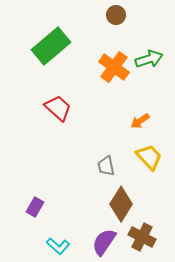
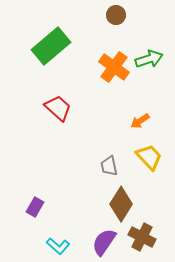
gray trapezoid: moved 3 px right
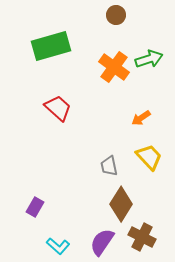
green rectangle: rotated 24 degrees clockwise
orange arrow: moved 1 px right, 3 px up
purple semicircle: moved 2 px left
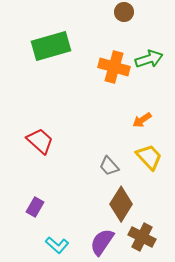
brown circle: moved 8 px right, 3 px up
orange cross: rotated 20 degrees counterclockwise
red trapezoid: moved 18 px left, 33 px down
orange arrow: moved 1 px right, 2 px down
gray trapezoid: rotated 30 degrees counterclockwise
cyan L-shape: moved 1 px left, 1 px up
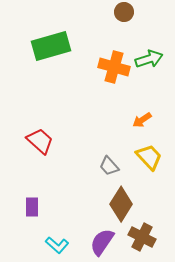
purple rectangle: moved 3 px left; rotated 30 degrees counterclockwise
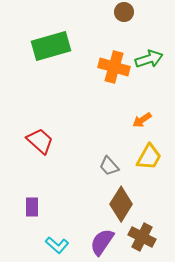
yellow trapezoid: rotated 72 degrees clockwise
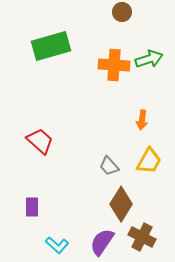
brown circle: moved 2 px left
orange cross: moved 2 px up; rotated 12 degrees counterclockwise
orange arrow: rotated 48 degrees counterclockwise
yellow trapezoid: moved 4 px down
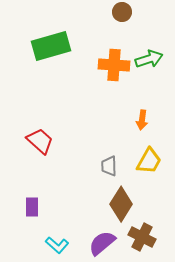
gray trapezoid: rotated 40 degrees clockwise
purple semicircle: moved 1 px down; rotated 16 degrees clockwise
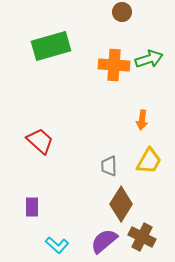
purple semicircle: moved 2 px right, 2 px up
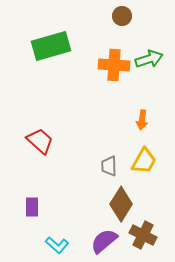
brown circle: moved 4 px down
yellow trapezoid: moved 5 px left
brown cross: moved 1 px right, 2 px up
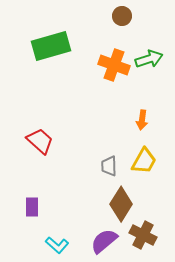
orange cross: rotated 16 degrees clockwise
